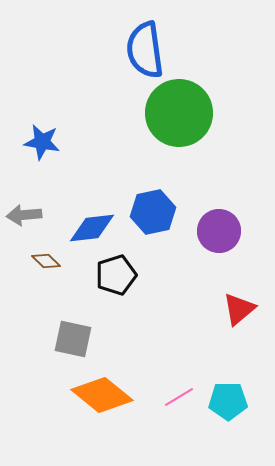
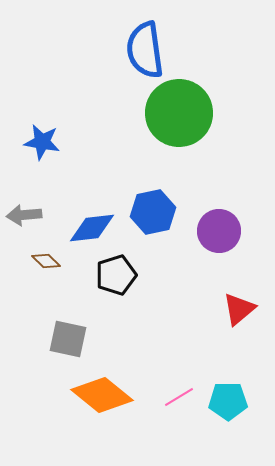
gray square: moved 5 px left
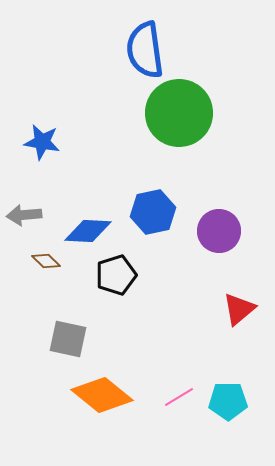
blue diamond: moved 4 px left, 3 px down; rotated 9 degrees clockwise
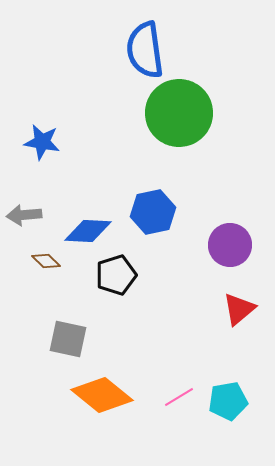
purple circle: moved 11 px right, 14 px down
cyan pentagon: rotated 9 degrees counterclockwise
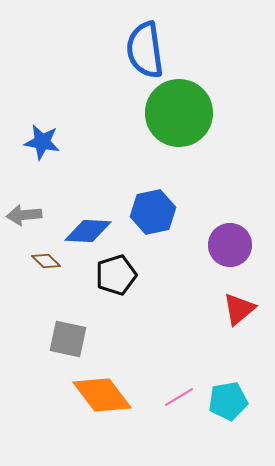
orange diamond: rotated 14 degrees clockwise
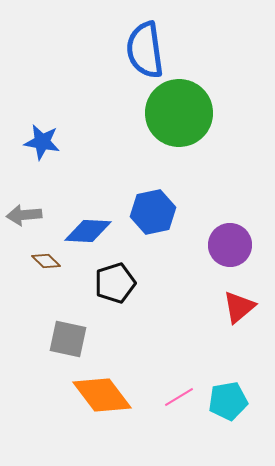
black pentagon: moved 1 px left, 8 px down
red triangle: moved 2 px up
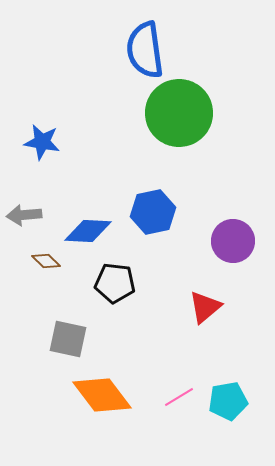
purple circle: moved 3 px right, 4 px up
black pentagon: rotated 24 degrees clockwise
red triangle: moved 34 px left
